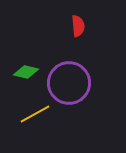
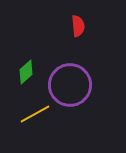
green diamond: rotated 55 degrees counterclockwise
purple circle: moved 1 px right, 2 px down
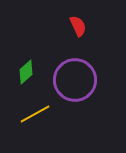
red semicircle: rotated 20 degrees counterclockwise
purple circle: moved 5 px right, 5 px up
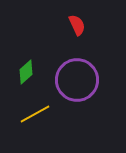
red semicircle: moved 1 px left, 1 px up
purple circle: moved 2 px right
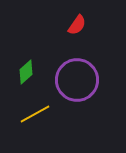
red semicircle: rotated 60 degrees clockwise
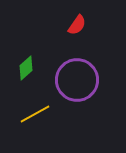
green diamond: moved 4 px up
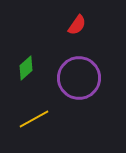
purple circle: moved 2 px right, 2 px up
yellow line: moved 1 px left, 5 px down
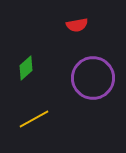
red semicircle: rotated 45 degrees clockwise
purple circle: moved 14 px right
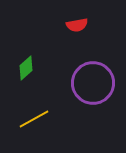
purple circle: moved 5 px down
